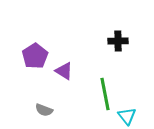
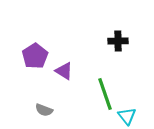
green line: rotated 8 degrees counterclockwise
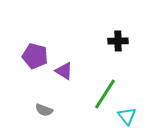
purple pentagon: rotated 25 degrees counterclockwise
green line: rotated 52 degrees clockwise
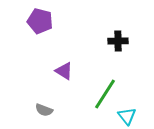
purple pentagon: moved 5 px right, 35 px up
